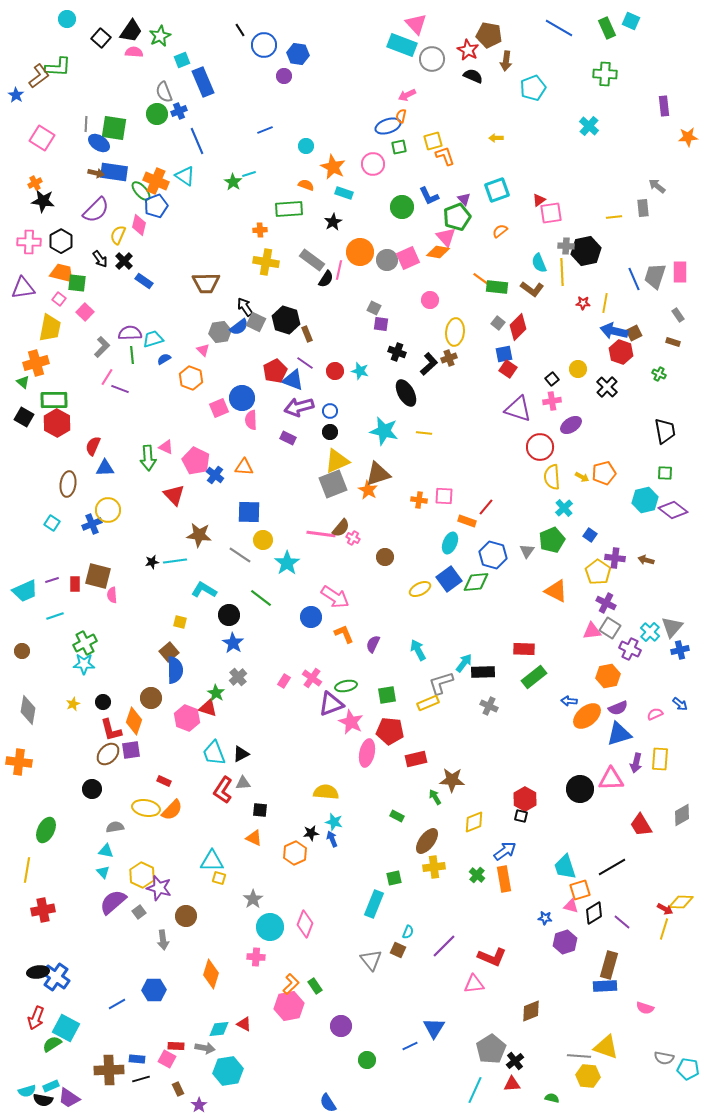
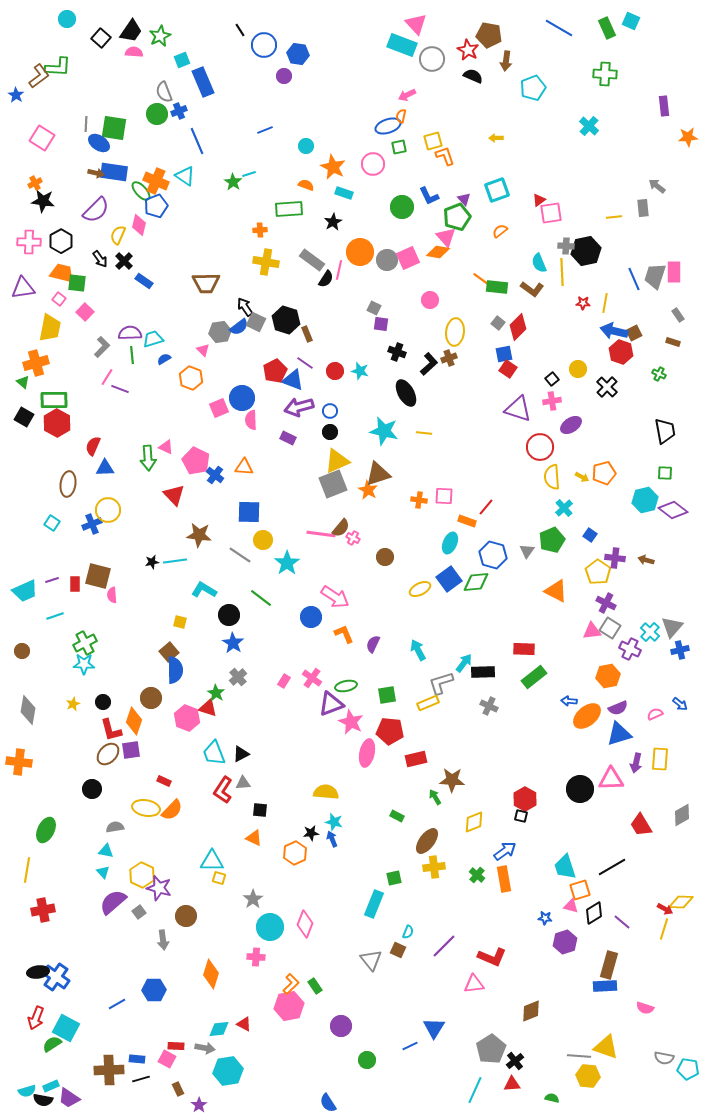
pink rectangle at (680, 272): moved 6 px left
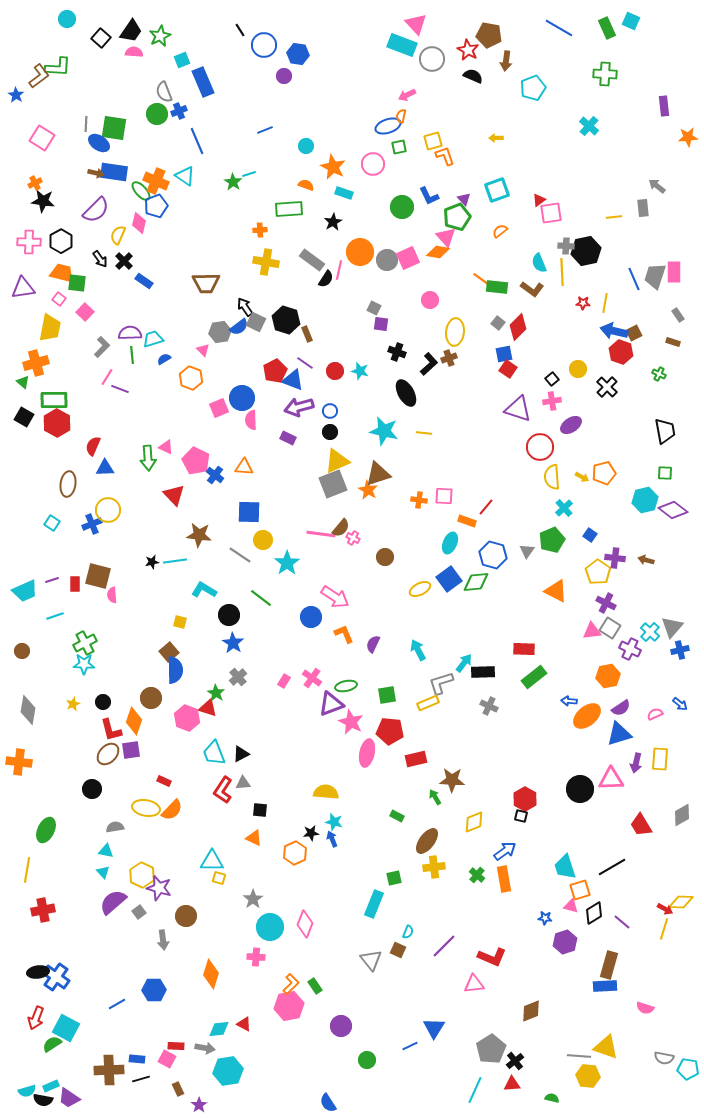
pink diamond at (139, 225): moved 2 px up
purple semicircle at (618, 708): moved 3 px right; rotated 12 degrees counterclockwise
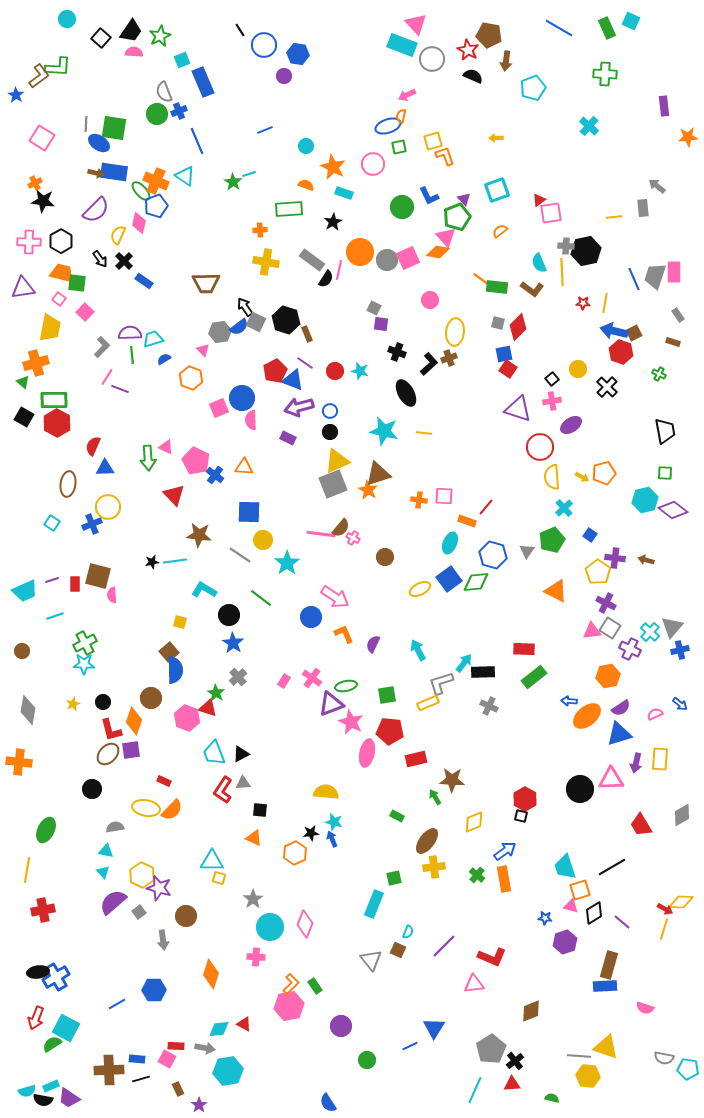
gray square at (498, 323): rotated 24 degrees counterclockwise
yellow circle at (108, 510): moved 3 px up
blue cross at (56, 977): rotated 24 degrees clockwise
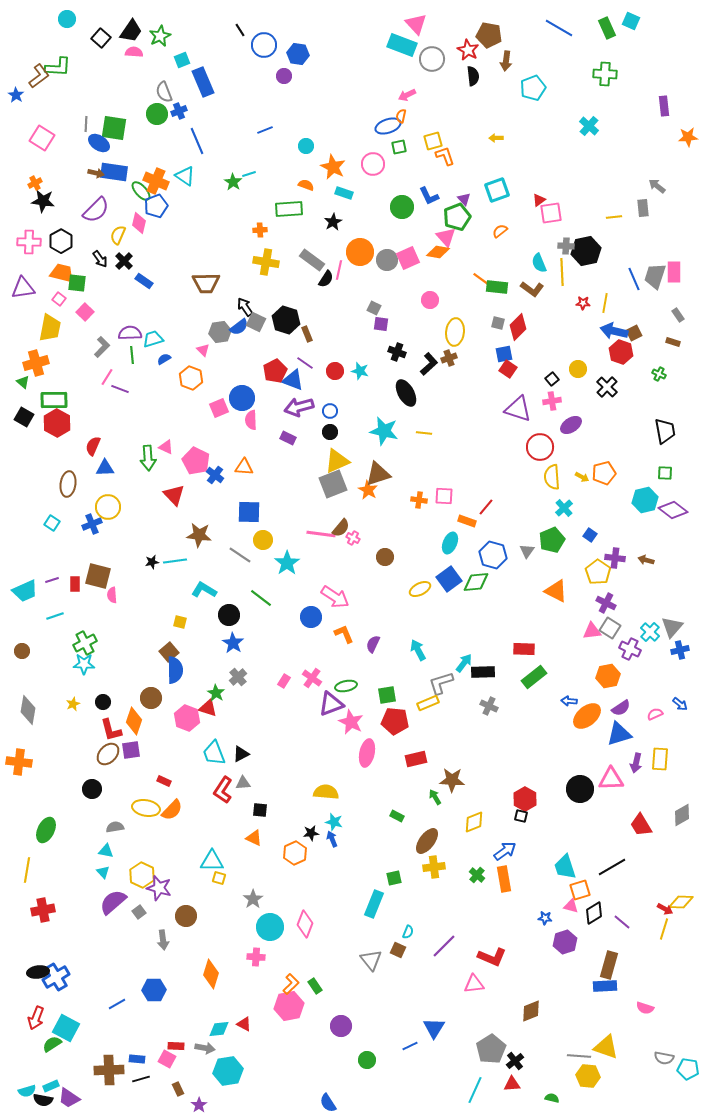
black semicircle at (473, 76): rotated 60 degrees clockwise
red pentagon at (390, 731): moved 5 px right, 10 px up
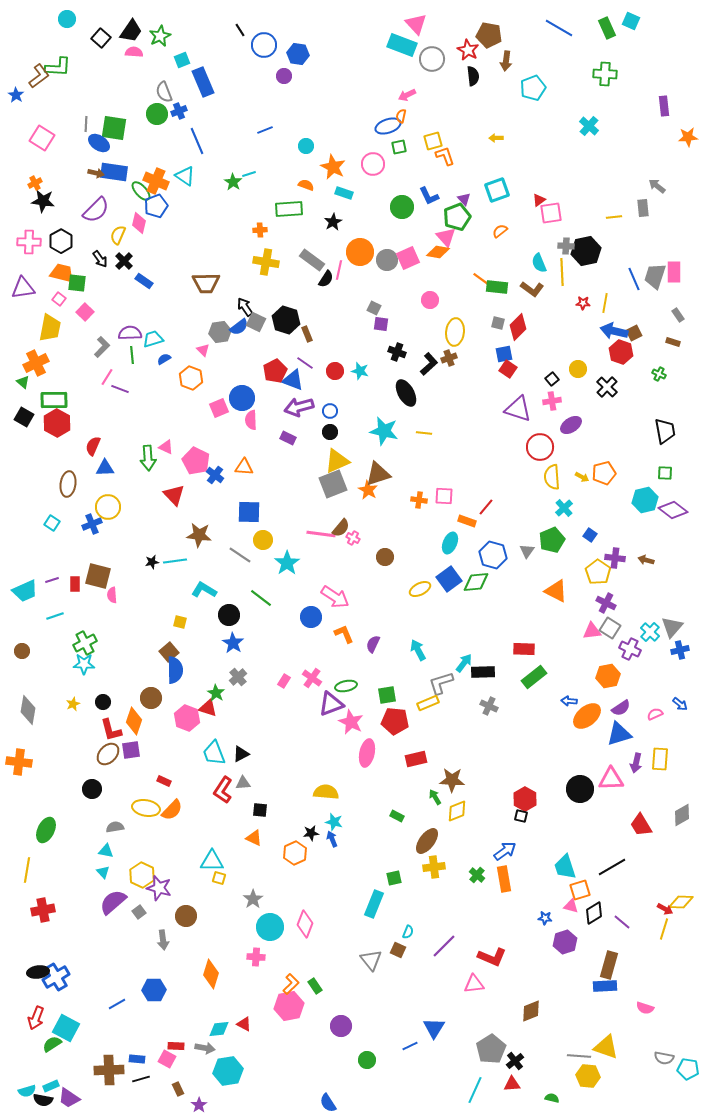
orange cross at (36, 363): rotated 10 degrees counterclockwise
yellow diamond at (474, 822): moved 17 px left, 11 px up
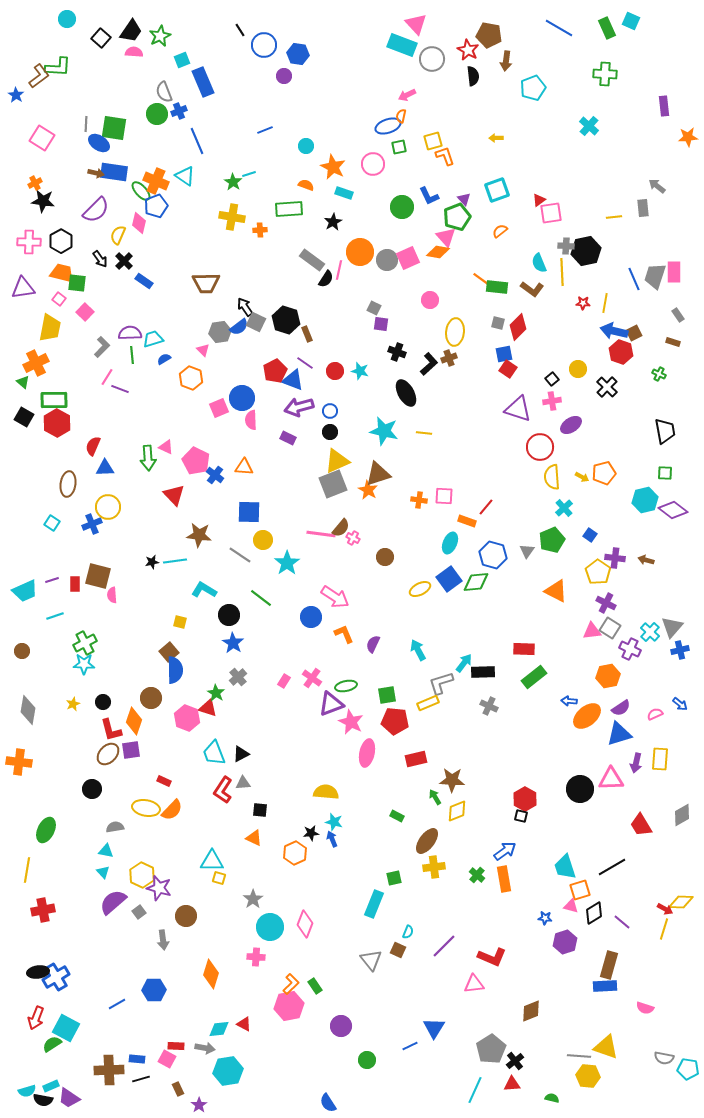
yellow cross at (266, 262): moved 34 px left, 45 px up
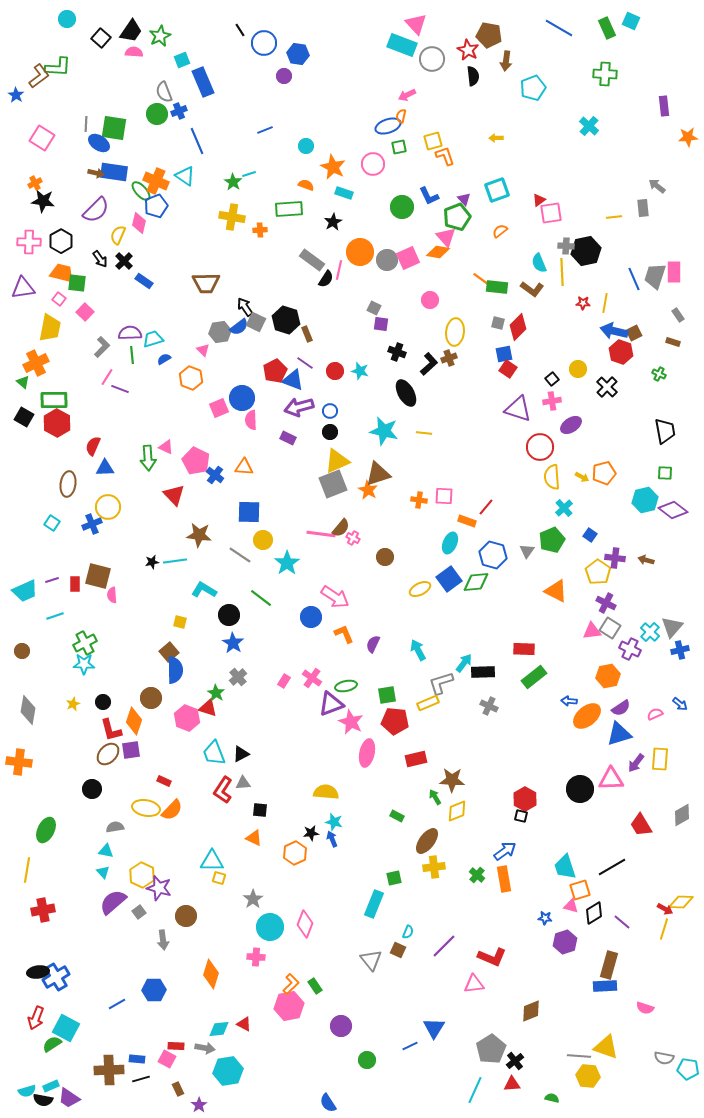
blue circle at (264, 45): moved 2 px up
purple arrow at (636, 763): rotated 24 degrees clockwise
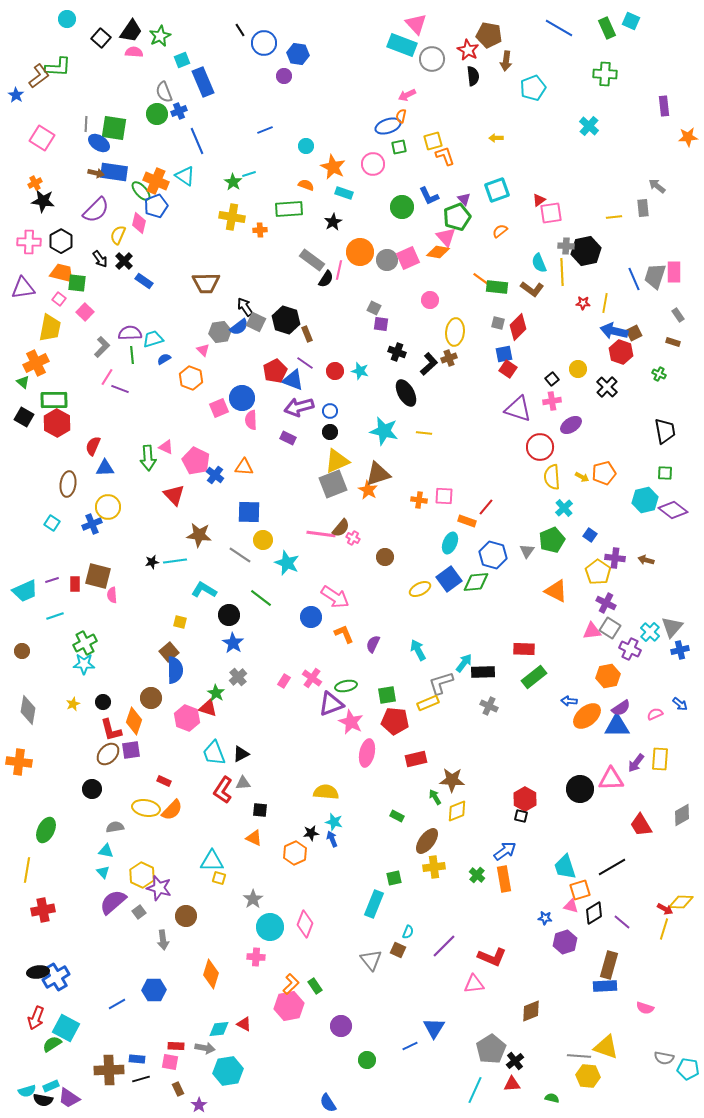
cyan star at (287, 563): rotated 15 degrees counterclockwise
blue triangle at (619, 734): moved 2 px left, 8 px up; rotated 16 degrees clockwise
pink square at (167, 1059): moved 3 px right, 3 px down; rotated 18 degrees counterclockwise
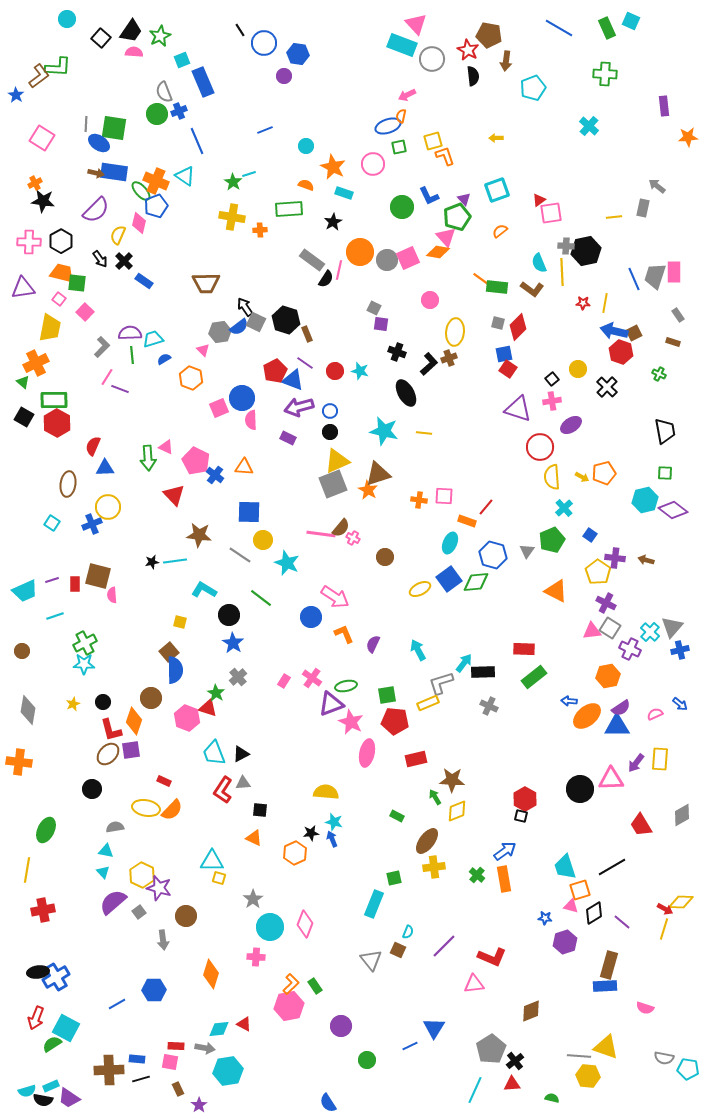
gray rectangle at (643, 208): rotated 18 degrees clockwise
